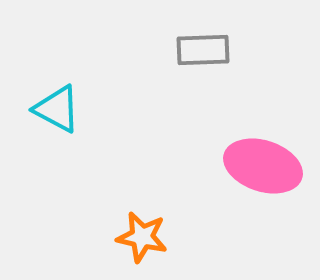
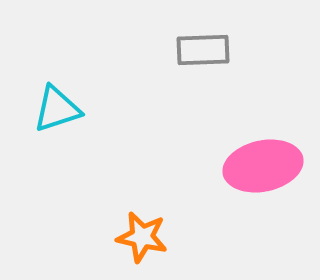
cyan triangle: rotated 46 degrees counterclockwise
pink ellipse: rotated 30 degrees counterclockwise
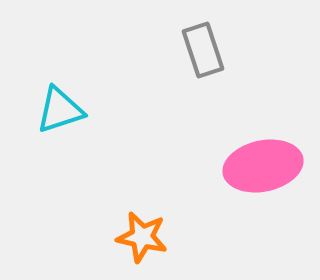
gray rectangle: rotated 74 degrees clockwise
cyan triangle: moved 3 px right, 1 px down
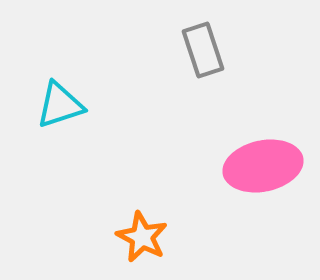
cyan triangle: moved 5 px up
orange star: rotated 15 degrees clockwise
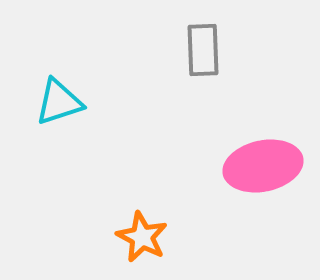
gray rectangle: rotated 16 degrees clockwise
cyan triangle: moved 1 px left, 3 px up
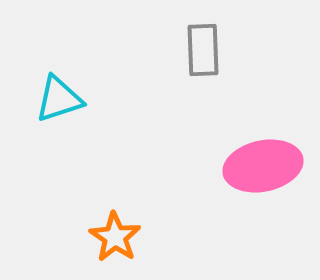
cyan triangle: moved 3 px up
orange star: moved 27 px left; rotated 6 degrees clockwise
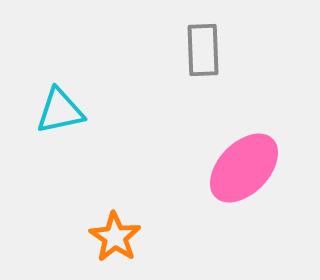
cyan triangle: moved 1 px right, 12 px down; rotated 6 degrees clockwise
pink ellipse: moved 19 px left, 2 px down; rotated 34 degrees counterclockwise
